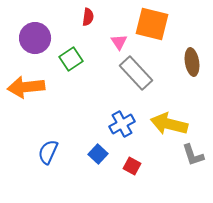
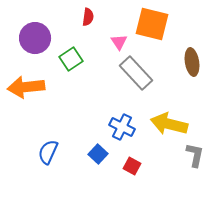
blue cross: moved 3 px down; rotated 35 degrees counterclockwise
gray L-shape: moved 2 px right; rotated 150 degrees counterclockwise
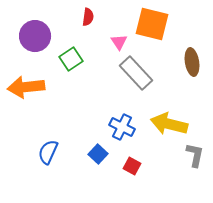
purple circle: moved 2 px up
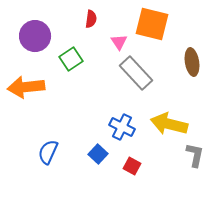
red semicircle: moved 3 px right, 2 px down
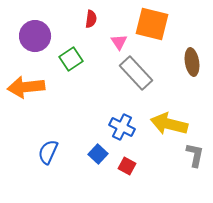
red square: moved 5 px left
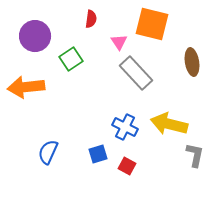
blue cross: moved 3 px right
blue square: rotated 30 degrees clockwise
